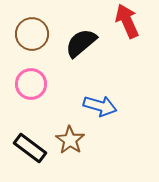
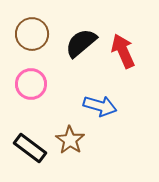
red arrow: moved 4 px left, 30 px down
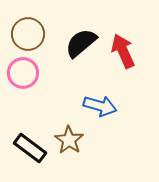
brown circle: moved 4 px left
pink circle: moved 8 px left, 11 px up
brown star: moved 1 px left
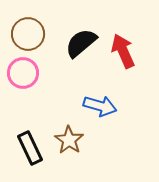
black rectangle: rotated 28 degrees clockwise
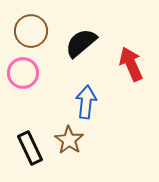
brown circle: moved 3 px right, 3 px up
red arrow: moved 8 px right, 13 px down
blue arrow: moved 14 px left, 4 px up; rotated 100 degrees counterclockwise
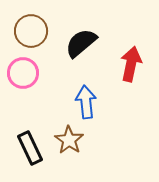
red arrow: rotated 36 degrees clockwise
blue arrow: rotated 12 degrees counterclockwise
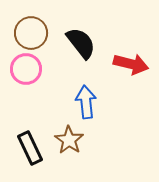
brown circle: moved 2 px down
black semicircle: rotated 92 degrees clockwise
red arrow: rotated 92 degrees clockwise
pink circle: moved 3 px right, 4 px up
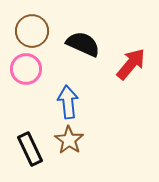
brown circle: moved 1 px right, 2 px up
black semicircle: moved 2 px right, 1 px down; rotated 28 degrees counterclockwise
red arrow: rotated 64 degrees counterclockwise
blue arrow: moved 18 px left
black rectangle: moved 1 px down
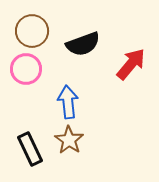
black semicircle: rotated 136 degrees clockwise
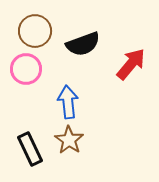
brown circle: moved 3 px right
